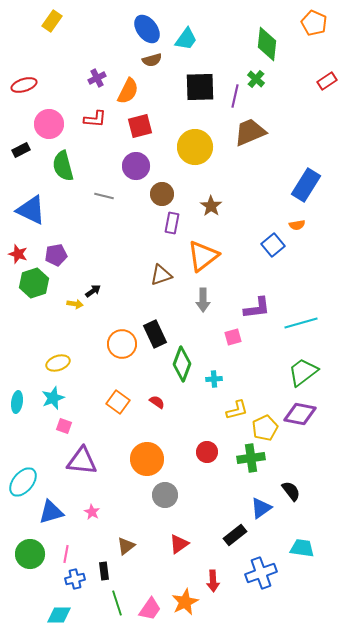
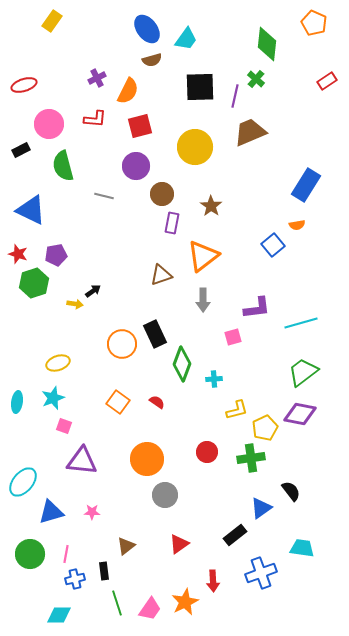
pink star at (92, 512): rotated 28 degrees counterclockwise
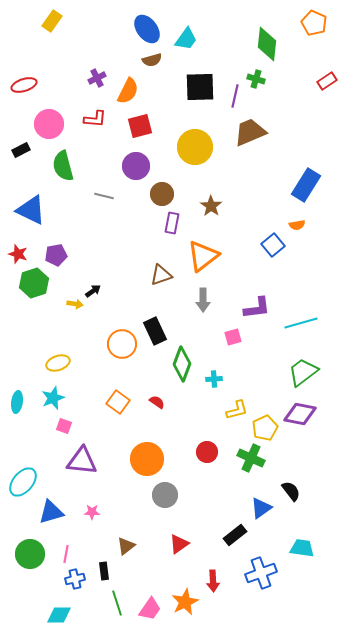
green cross at (256, 79): rotated 24 degrees counterclockwise
black rectangle at (155, 334): moved 3 px up
green cross at (251, 458): rotated 32 degrees clockwise
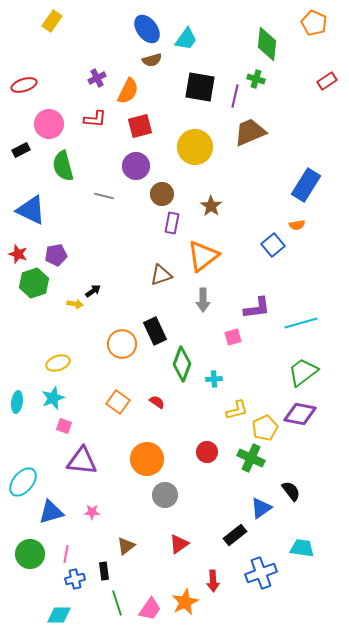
black square at (200, 87): rotated 12 degrees clockwise
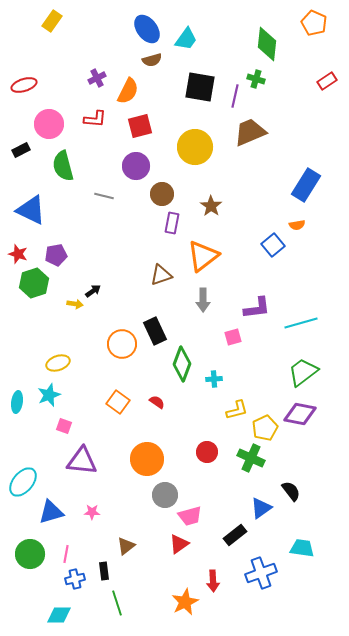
cyan star at (53, 398): moved 4 px left, 3 px up
pink trapezoid at (150, 609): moved 40 px right, 93 px up; rotated 40 degrees clockwise
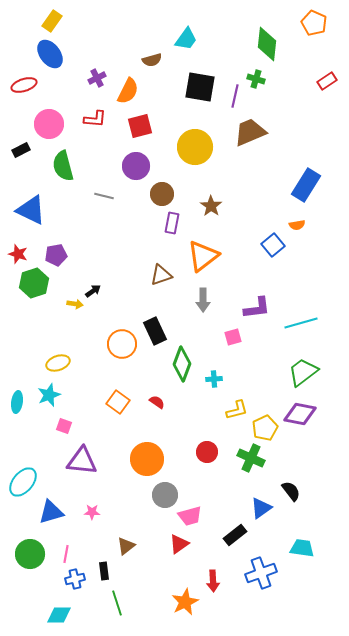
blue ellipse at (147, 29): moved 97 px left, 25 px down
